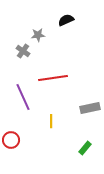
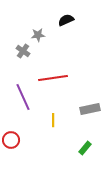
gray rectangle: moved 1 px down
yellow line: moved 2 px right, 1 px up
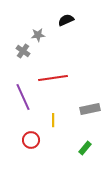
red circle: moved 20 px right
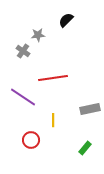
black semicircle: rotated 21 degrees counterclockwise
purple line: rotated 32 degrees counterclockwise
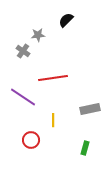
green rectangle: rotated 24 degrees counterclockwise
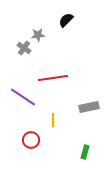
gray cross: moved 1 px right, 3 px up
gray rectangle: moved 1 px left, 2 px up
green rectangle: moved 4 px down
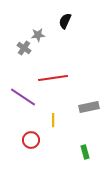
black semicircle: moved 1 px left, 1 px down; rotated 21 degrees counterclockwise
green rectangle: rotated 32 degrees counterclockwise
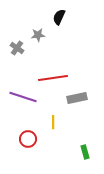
black semicircle: moved 6 px left, 4 px up
gray cross: moved 7 px left
purple line: rotated 16 degrees counterclockwise
gray rectangle: moved 12 px left, 9 px up
yellow line: moved 2 px down
red circle: moved 3 px left, 1 px up
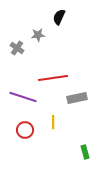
red circle: moved 3 px left, 9 px up
